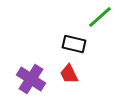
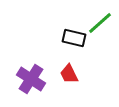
green line: moved 6 px down
black rectangle: moved 6 px up
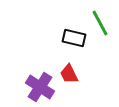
green line: rotated 76 degrees counterclockwise
purple cross: moved 9 px right, 8 px down
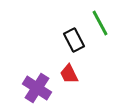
black rectangle: moved 2 px down; rotated 50 degrees clockwise
purple cross: moved 3 px left, 1 px down
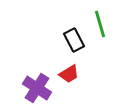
green line: moved 1 px down; rotated 12 degrees clockwise
red trapezoid: rotated 95 degrees counterclockwise
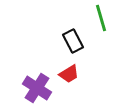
green line: moved 1 px right, 6 px up
black rectangle: moved 1 px left, 1 px down
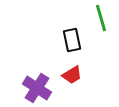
black rectangle: moved 1 px left, 1 px up; rotated 15 degrees clockwise
red trapezoid: moved 3 px right, 1 px down
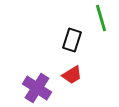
black rectangle: rotated 30 degrees clockwise
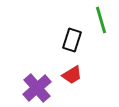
green line: moved 2 px down
purple cross: rotated 16 degrees clockwise
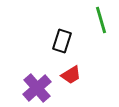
black rectangle: moved 10 px left, 1 px down
red trapezoid: moved 1 px left
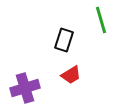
black rectangle: moved 2 px right, 1 px up
purple cross: moved 12 px left; rotated 24 degrees clockwise
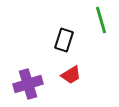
purple cross: moved 3 px right, 4 px up
